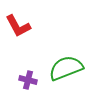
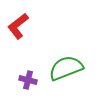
red L-shape: rotated 80 degrees clockwise
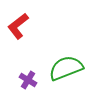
purple cross: rotated 18 degrees clockwise
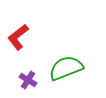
red L-shape: moved 11 px down
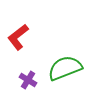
green semicircle: moved 1 px left
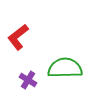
green semicircle: rotated 20 degrees clockwise
